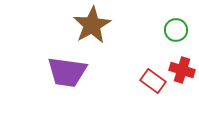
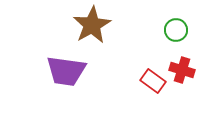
purple trapezoid: moved 1 px left, 1 px up
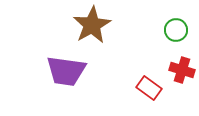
red rectangle: moved 4 px left, 7 px down
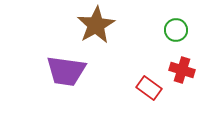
brown star: moved 4 px right
